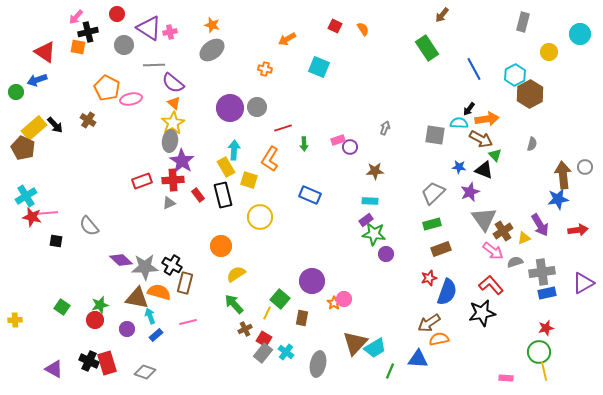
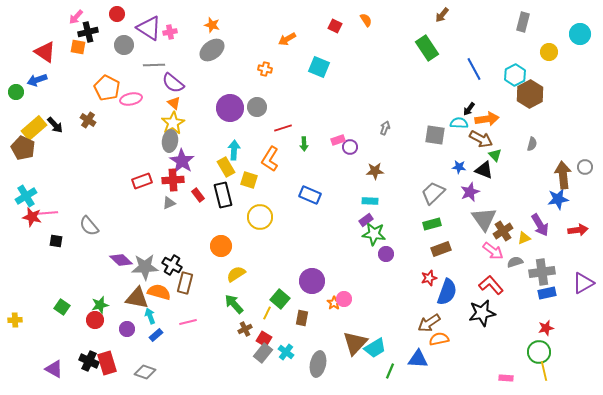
orange semicircle at (363, 29): moved 3 px right, 9 px up
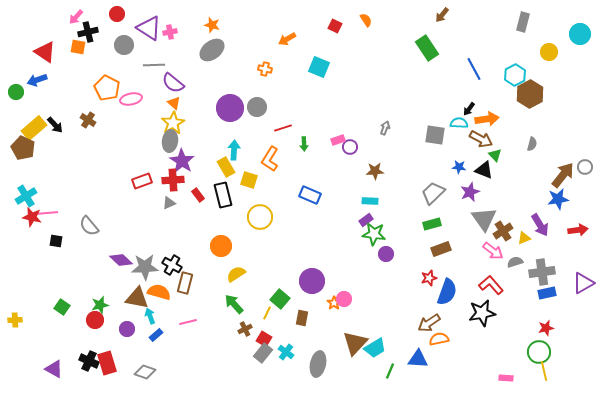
brown arrow at (563, 175): rotated 44 degrees clockwise
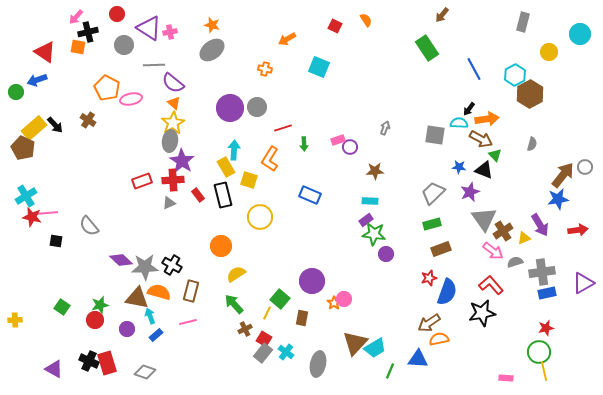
brown rectangle at (185, 283): moved 6 px right, 8 px down
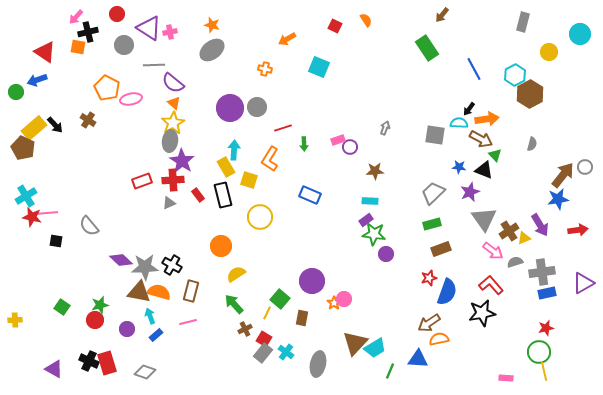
brown cross at (503, 231): moved 6 px right
brown triangle at (137, 298): moved 2 px right, 6 px up
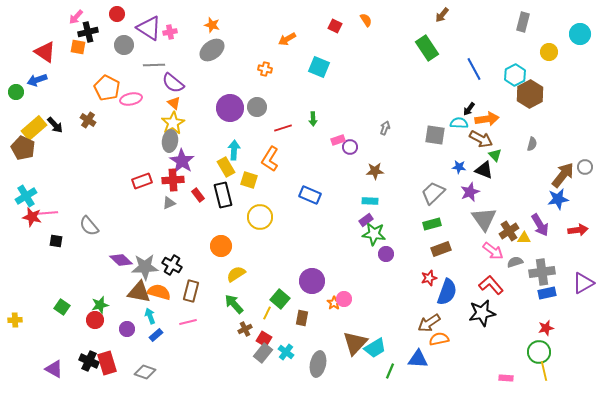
green arrow at (304, 144): moved 9 px right, 25 px up
yellow triangle at (524, 238): rotated 24 degrees clockwise
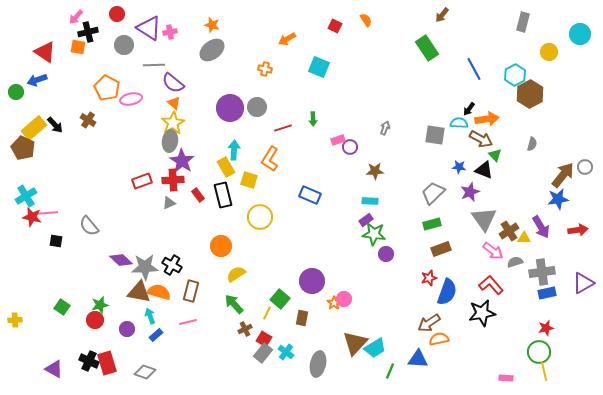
purple arrow at (540, 225): moved 1 px right, 2 px down
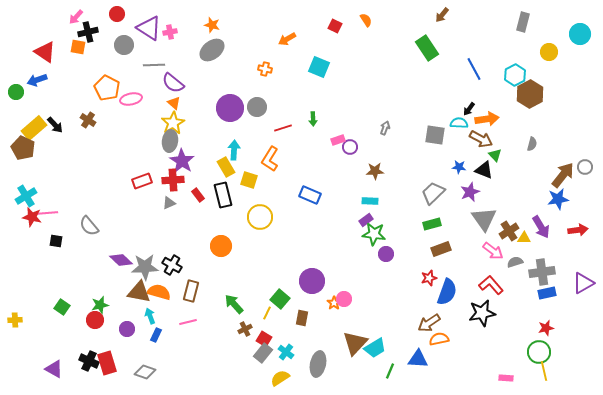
yellow semicircle at (236, 274): moved 44 px right, 104 px down
blue rectangle at (156, 335): rotated 24 degrees counterclockwise
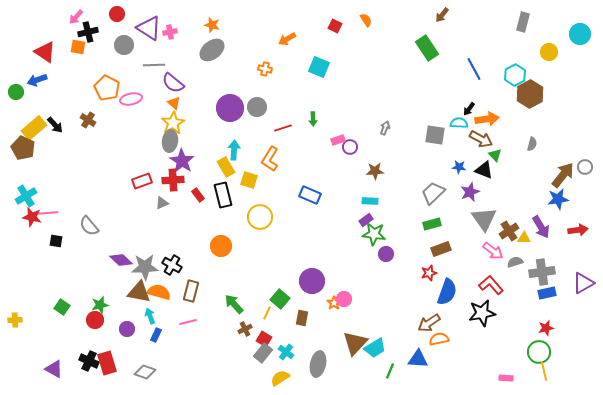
gray triangle at (169, 203): moved 7 px left
red star at (429, 278): moved 5 px up
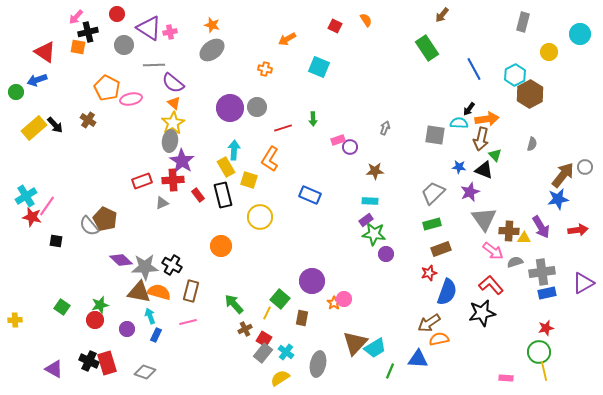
brown arrow at (481, 139): rotated 75 degrees clockwise
brown pentagon at (23, 148): moved 82 px right, 71 px down
pink line at (47, 213): moved 7 px up; rotated 50 degrees counterclockwise
brown cross at (509, 231): rotated 36 degrees clockwise
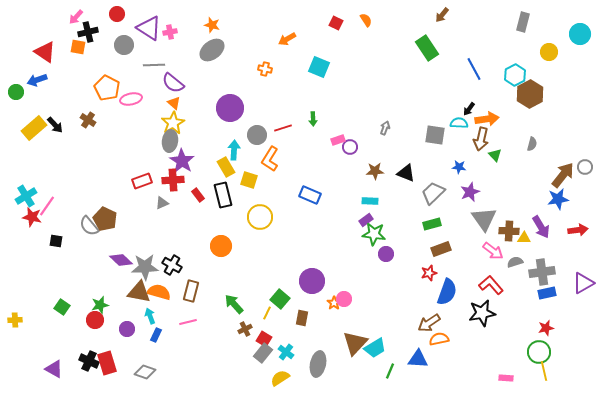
red square at (335, 26): moved 1 px right, 3 px up
gray circle at (257, 107): moved 28 px down
black triangle at (484, 170): moved 78 px left, 3 px down
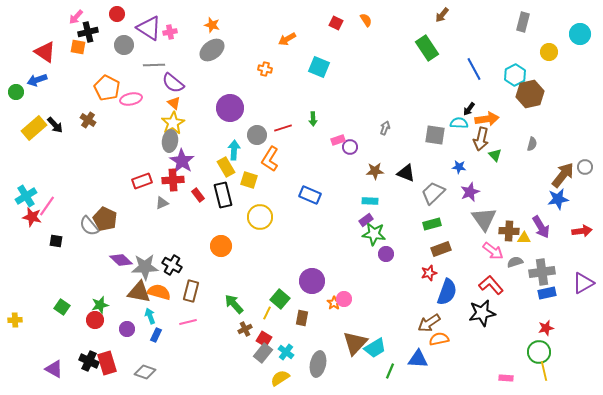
brown hexagon at (530, 94): rotated 16 degrees clockwise
red arrow at (578, 230): moved 4 px right, 1 px down
